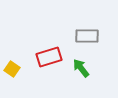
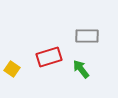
green arrow: moved 1 px down
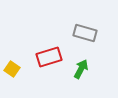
gray rectangle: moved 2 px left, 3 px up; rotated 15 degrees clockwise
green arrow: rotated 66 degrees clockwise
